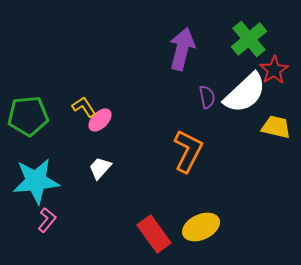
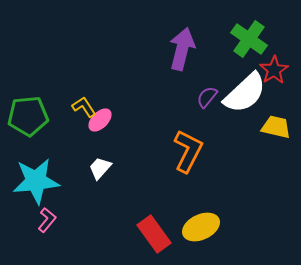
green cross: rotated 15 degrees counterclockwise
purple semicircle: rotated 130 degrees counterclockwise
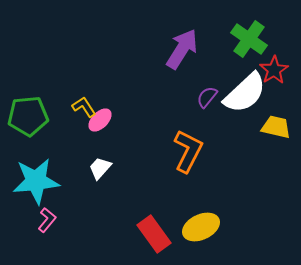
purple arrow: rotated 18 degrees clockwise
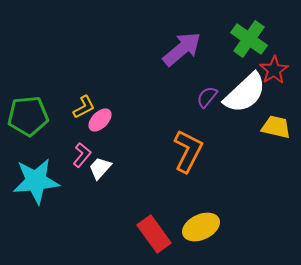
purple arrow: rotated 18 degrees clockwise
yellow L-shape: rotated 95 degrees clockwise
pink L-shape: moved 35 px right, 65 px up
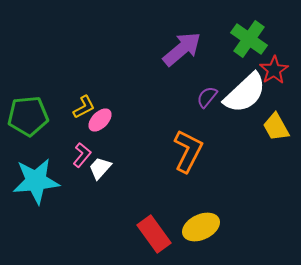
yellow trapezoid: rotated 132 degrees counterclockwise
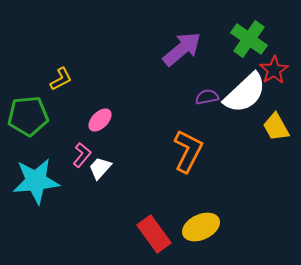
purple semicircle: rotated 40 degrees clockwise
yellow L-shape: moved 23 px left, 28 px up
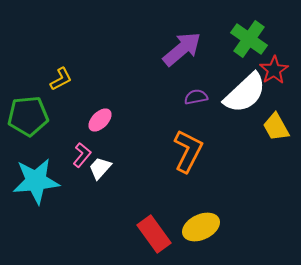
purple semicircle: moved 11 px left
